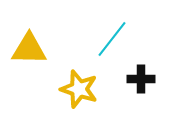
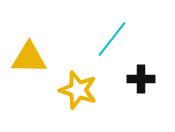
yellow triangle: moved 9 px down
yellow star: moved 1 px left, 1 px down
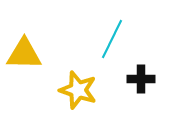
cyan line: rotated 12 degrees counterclockwise
yellow triangle: moved 5 px left, 4 px up
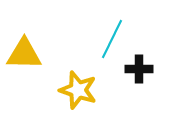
black cross: moved 2 px left, 10 px up
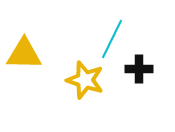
yellow star: moved 7 px right, 10 px up
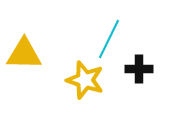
cyan line: moved 3 px left
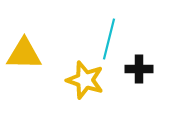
cyan line: rotated 12 degrees counterclockwise
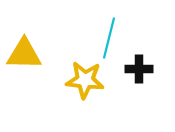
cyan line: moved 1 px up
yellow star: rotated 12 degrees counterclockwise
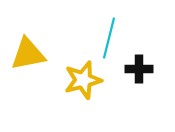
yellow triangle: moved 4 px right; rotated 12 degrees counterclockwise
yellow star: moved 2 px left; rotated 21 degrees counterclockwise
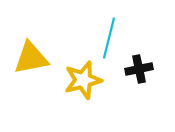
yellow triangle: moved 3 px right, 4 px down
black cross: rotated 12 degrees counterclockwise
